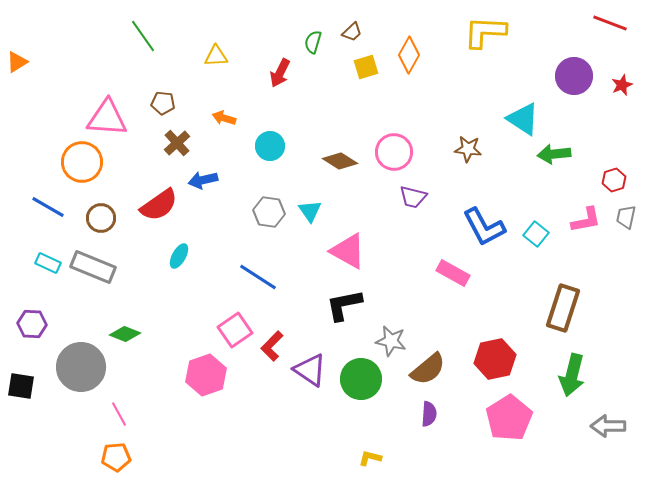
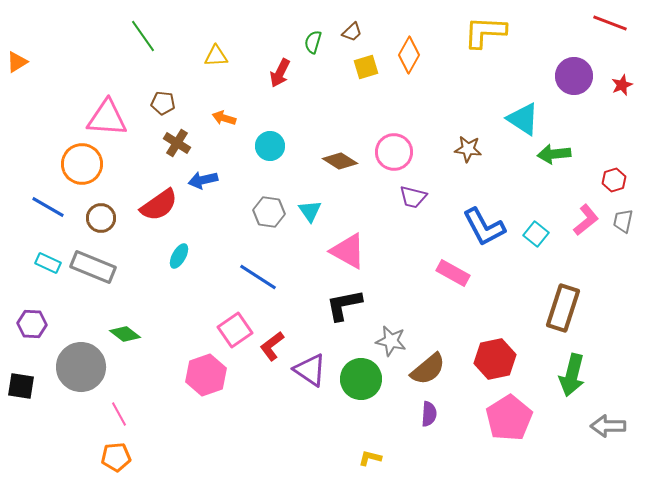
brown cross at (177, 143): rotated 16 degrees counterclockwise
orange circle at (82, 162): moved 2 px down
gray trapezoid at (626, 217): moved 3 px left, 4 px down
pink L-shape at (586, 220): rotated 28 degrees counterclockwise
green diamond at (125, 334): rotated 16 degrees clockwise
red L-shape at (272, 346): rotated 8 degrees clockwise
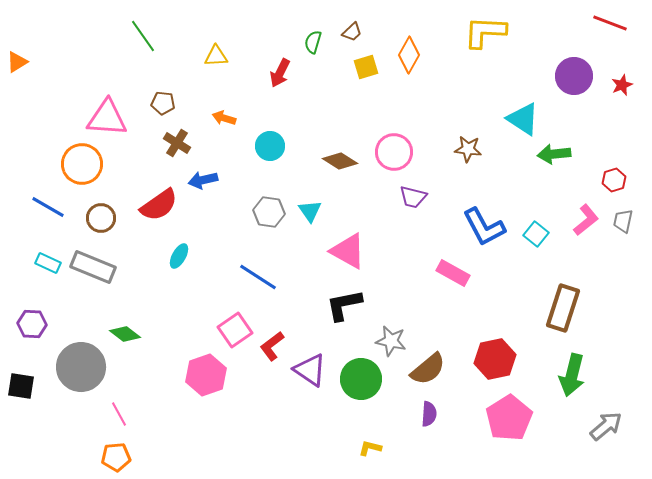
gray arrow at (608, 426): moved 2 px left; rotated 140 degrees clockwise
yellow L-shape at (370, 458): moved 10 px up
